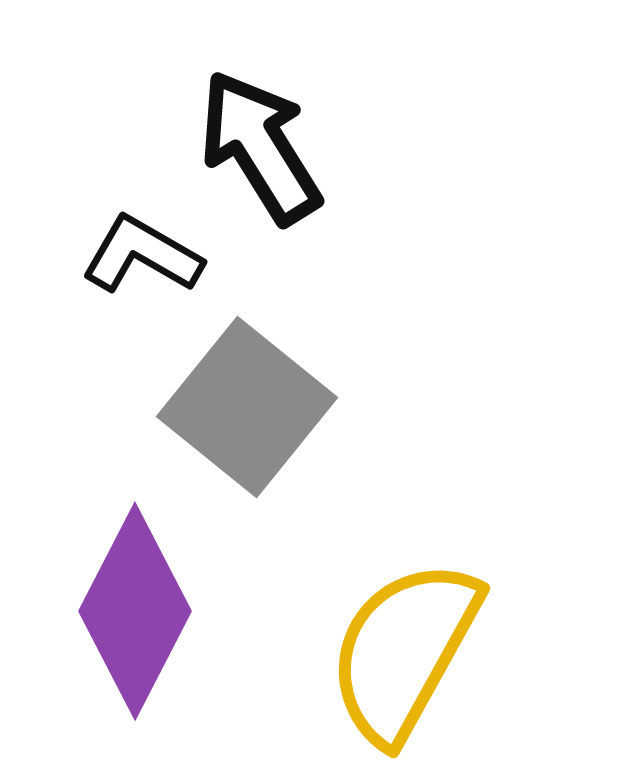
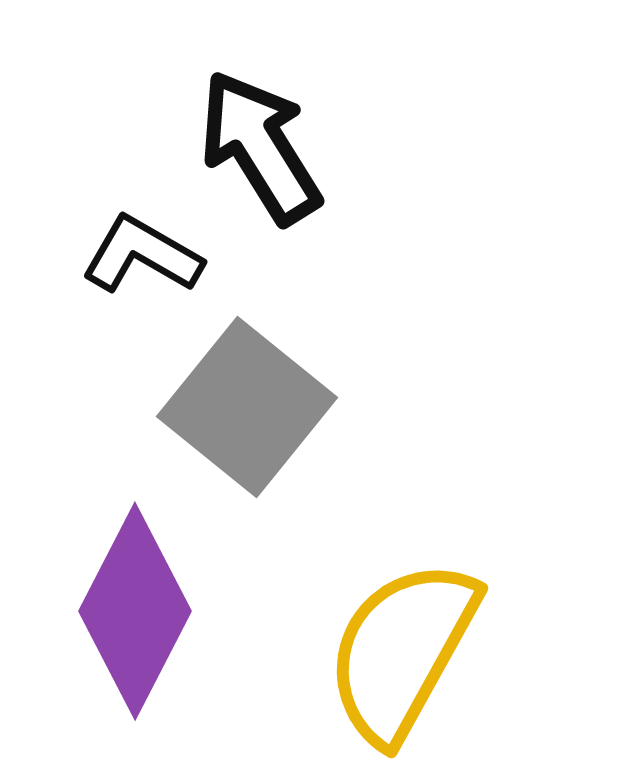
yellow semicircle: moved 2 px left
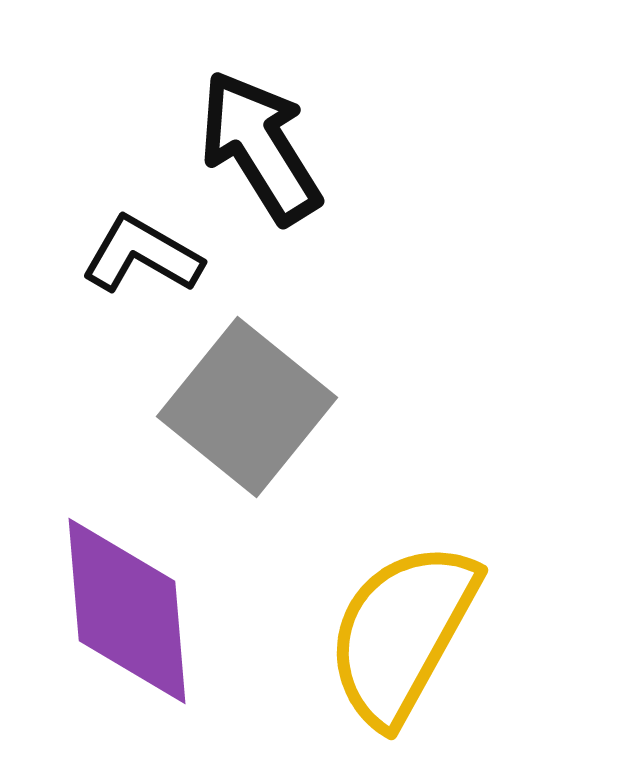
purple diamond: moved 8 px left; rotated 32 degrees counterclockwise
yellow semicircle: moved 18 px up
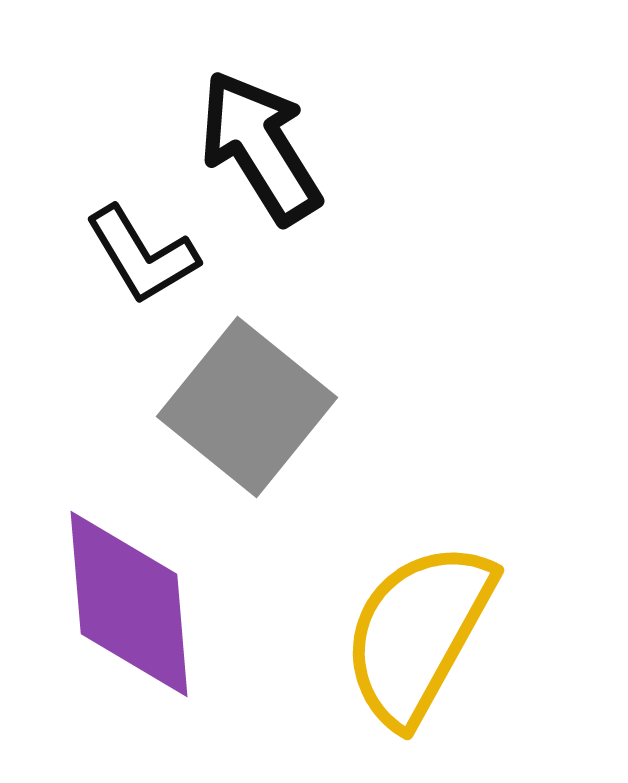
black L-shape: rotated 151 degrees counterclockwise
purple diamond: moved 2 px right, 7 px up
yellow semicircle: moved 16 px right
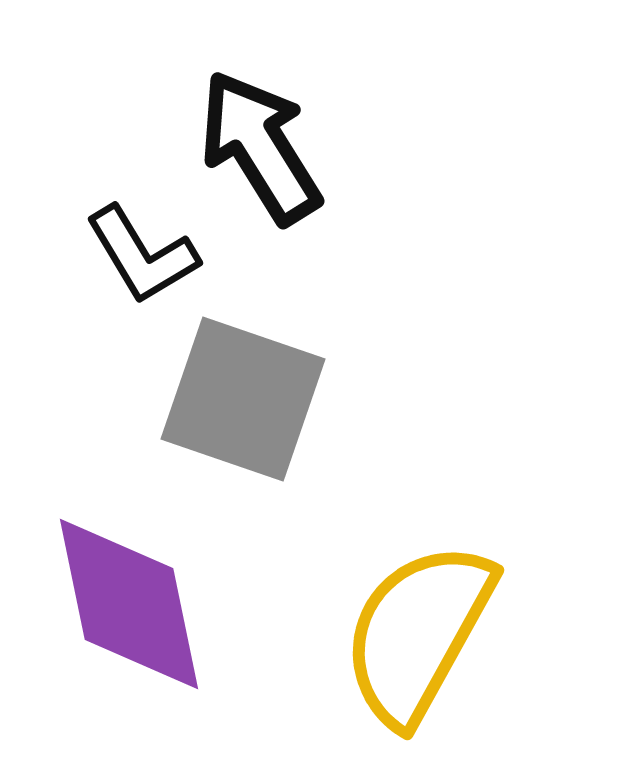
gray square: moved 4 px left, 8 px up; rotated 20 degrees counterclockwise
purple diamond: rotated 7 degrees counterclockwise
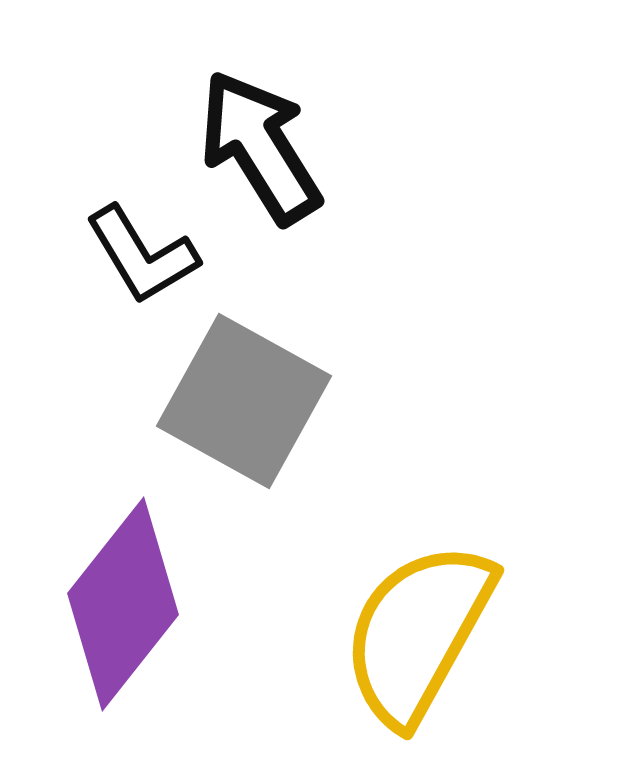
gray square: moved 1 px right, 2 px down; rotated 10 degrees clockwise
purple diamond: moved 6 px left; rotated 50 degrees clockwise
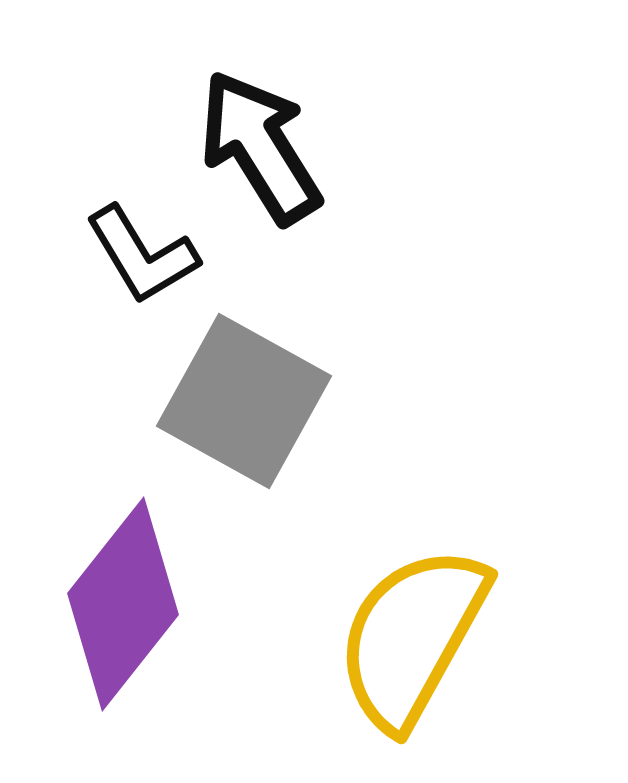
yellow semicircle: moved 6 px left, 4 px down
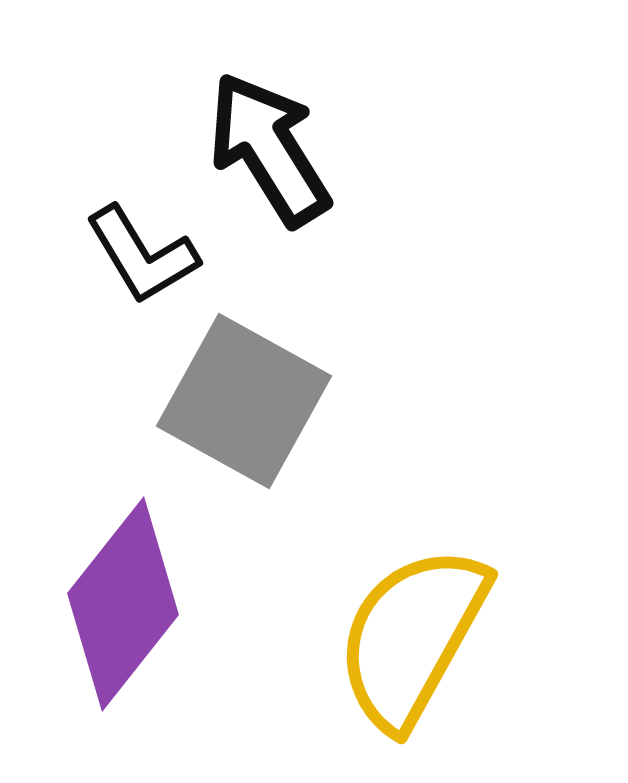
black arrow: moved 9 px right, 2 px down
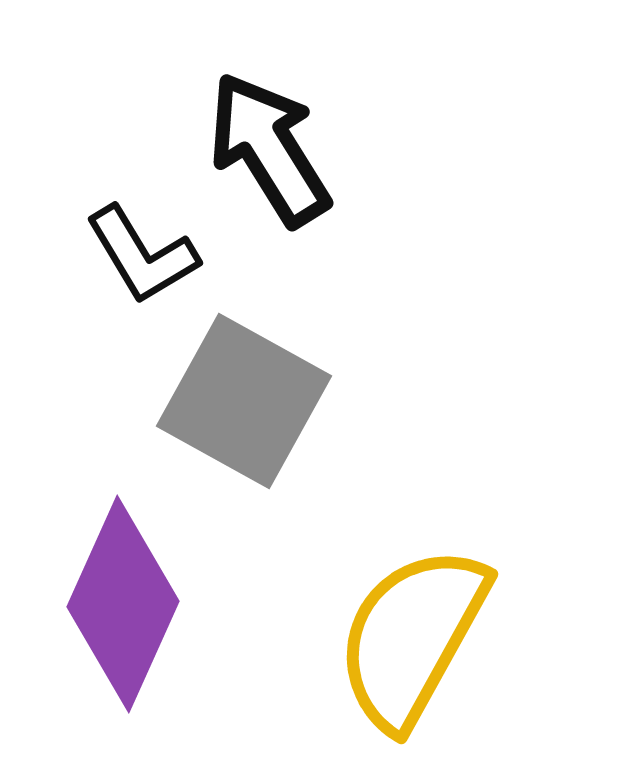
purple diamond: rotated 14 degrees counterclockwise
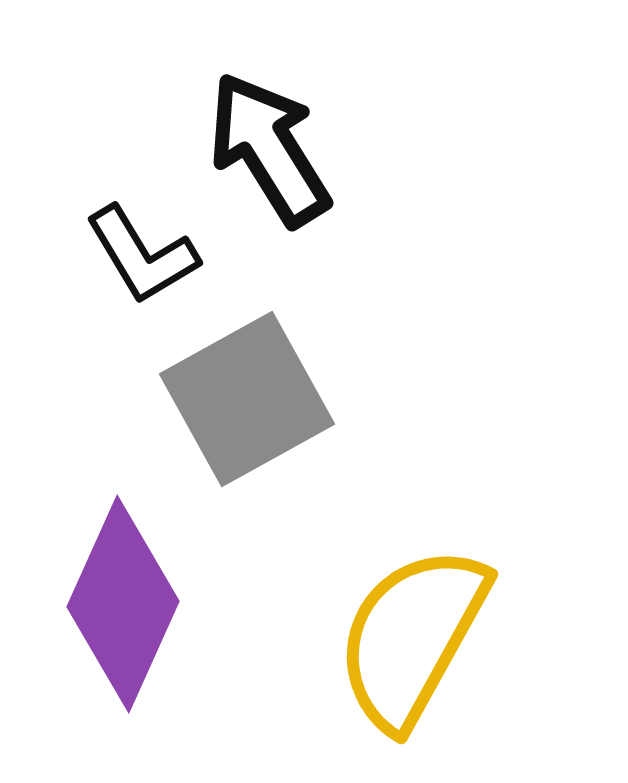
gray square: moved 3 px right, 2 px up; rotated 32 degrees clockwise
